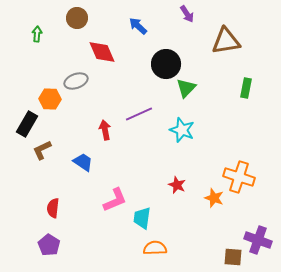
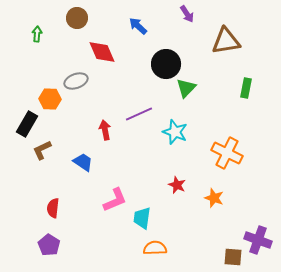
cyan star: moved 7 px left, 2 px down
orange cross: moved 12 px left, 24 px up; rotated 8 degrees clockwise
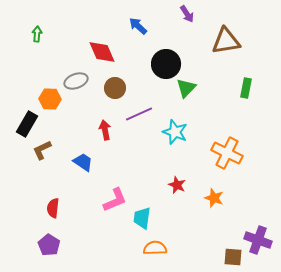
brown circle: moved 38 px right, 70 px down
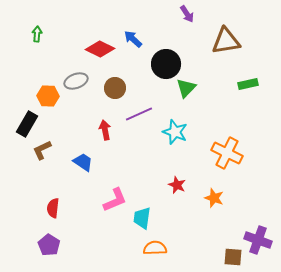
blue arrow: moved 5 px left, 13 px down
red diamond: moved 2 px left, 3 px up; rotated 40 degrees counterclockwise
green rectangle: moved 2 px right, 4 px up; rotated 66 degrees clockwise
orange hexagon: moved 2 px left, 3 px up
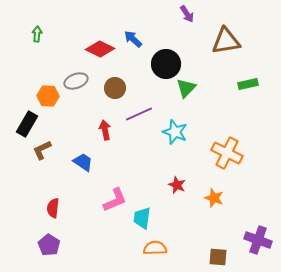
brown square: moved 15 px left
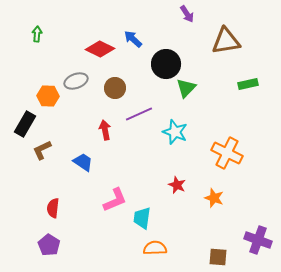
black rectangle: moved 2 px left
